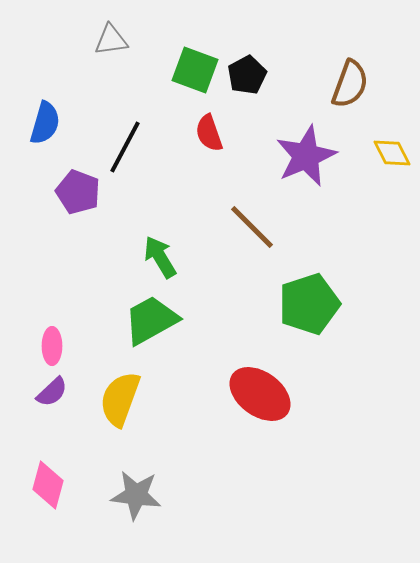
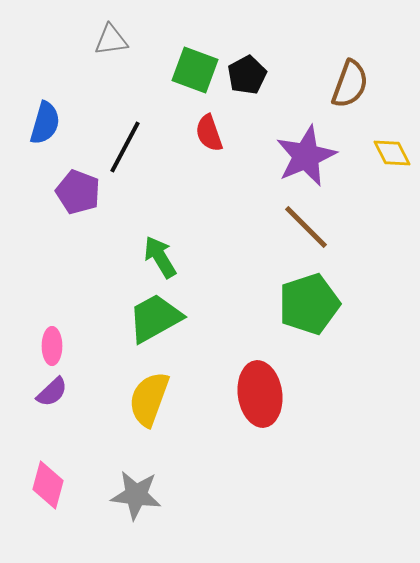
brown line: moved 54 px right
green trapezoid: moved 4 px right, 2 px up
red ellipse: rotated 46 degrees clockwise
yellow semicircle: moved 29 px right
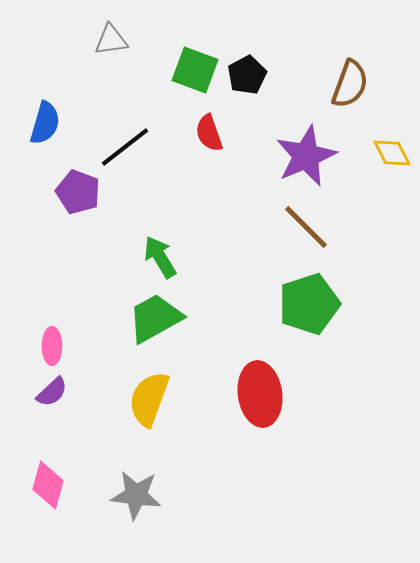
black line: rotated 24 degrees clockwise
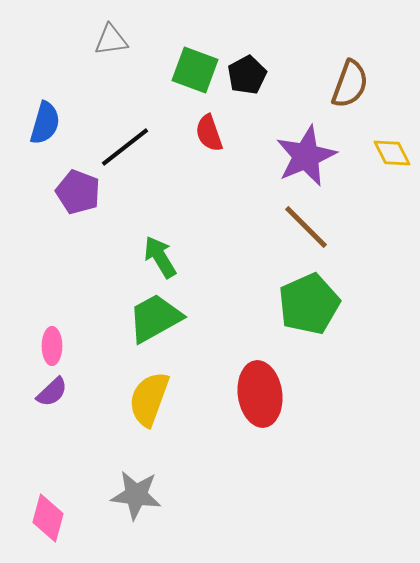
green pentagon: rotated 6 degrees counterclockwise
pink diamond: moved 33 px down
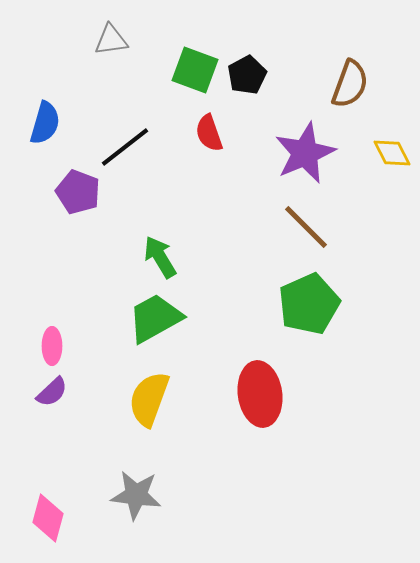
purple star: moved 1 px left, 3 px up
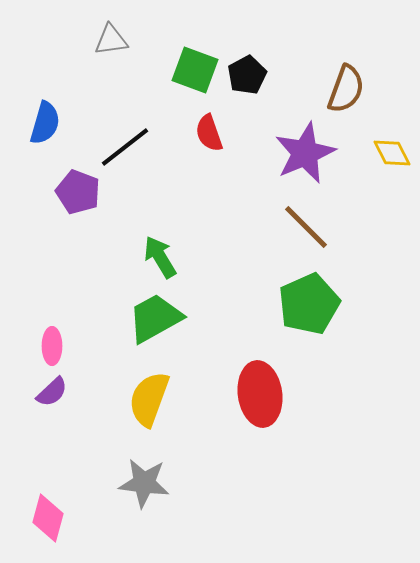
brown semicircle: moved 4 px left, 5 px down
gray star: moved 8 px right, 12 px up
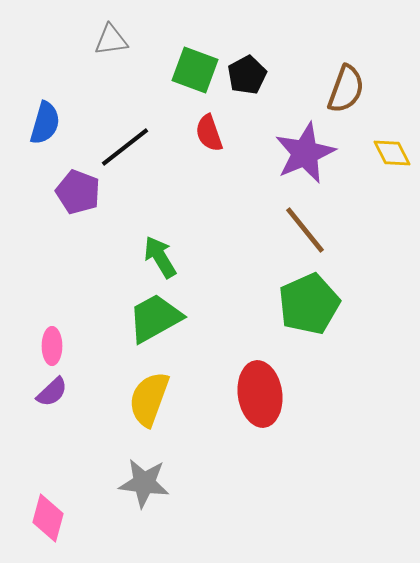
brown line: moved 1 px left, 3 px down; rotated 6 degrees clockwise
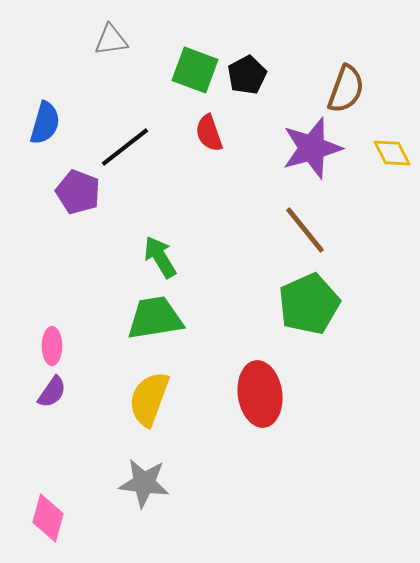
purple star: moved 7 px right, 5 px up; rotated 8 degrees clockwise
green trapezoid: rotated 20 degrees clockwise
purple semicircle: rotated 12 degrees counterclockwise
